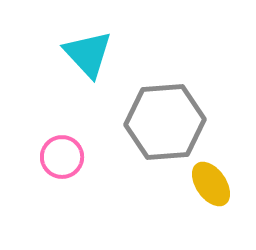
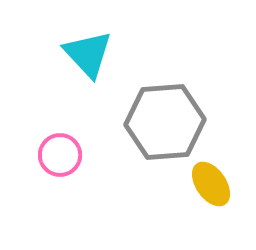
pink circle: moved 2 px left, 2 px up
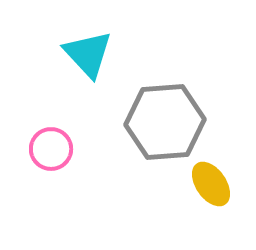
pink circle: moved 9 px left, 6 px up
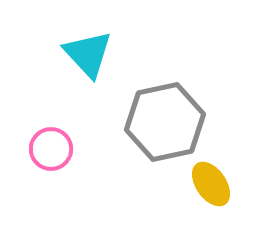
gray hexagon: rotated 8 degrees counterclockwise
